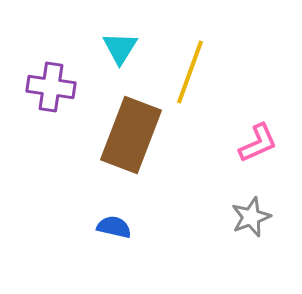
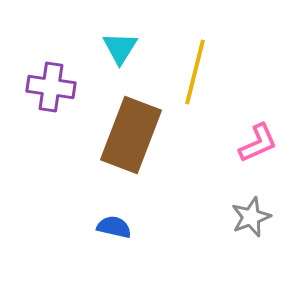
yellow line: moved 5 px right; rotated 6 degrees counterclockwise
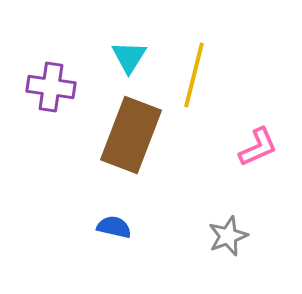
cyan triangle: moved 9 px right, 9 px down
yellow line: moved 1 px left, 3 px down
pink L-shape: moved 4 px down
gray star: moved 23 px left, 19 px down
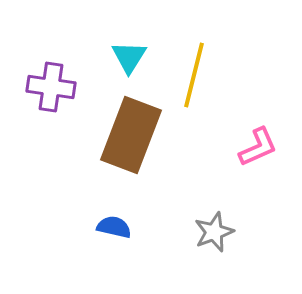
gray star: moved 14 px left, 4 px up
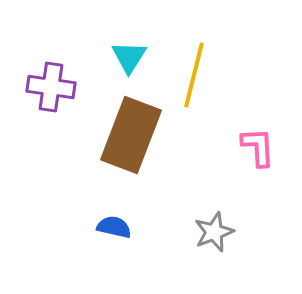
pink L-shape: rotated 69 degrees counterclockwise
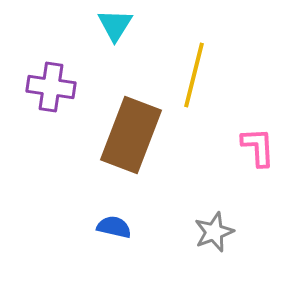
cyan triangle: moved 14 px left, 32 px up
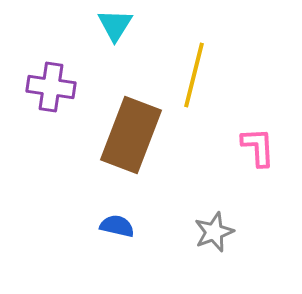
blue semicircle: moved 3 px right, 1 px up
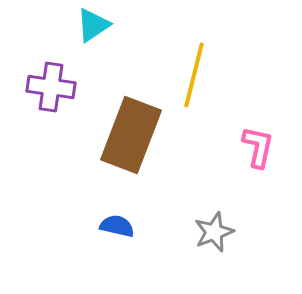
cyan triangle: moved 22 px left; rotated 24 degrees clockwise
pink L-shape: rotated 15 degrees clockwise
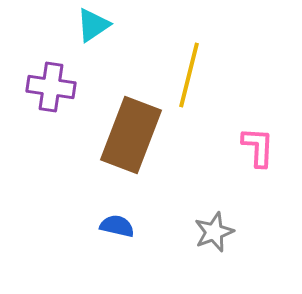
yellow line: moved 5 px left
pink L-shape: rotated 9 degrees counterclockwise
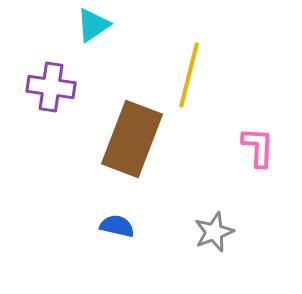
brown rectangle: moved 1 px right, 4 px down
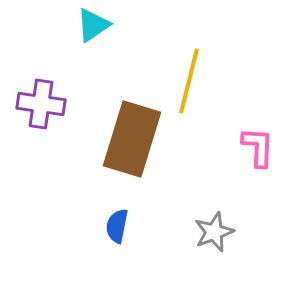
yellow line: moved 6 px down
purple cross: moved 10 px left, 17 px down
brown rectangle: rotated 4 degrees counterclockwise
blue semicircle: rotated 92 degrees counterclockwise
